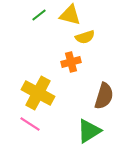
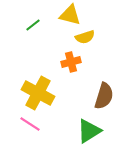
green line: moved 6 px left, 10 px down
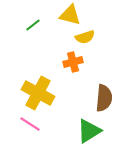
orange cross: moved 2 px right
brown semicircle: moved 2 px down; rotated 12 degrees counterclockwise
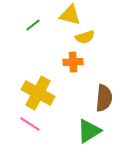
orange cross: rotated 12 degrees clockwise
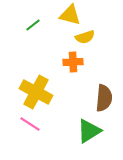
yellow cross: moved 2 px left, 1 px up
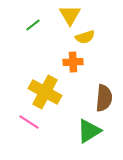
yellow triangle: rotated 45 degrees clockwise
yellow cross: moved 9 px right
pink line: moved 1 px left, 2 px up
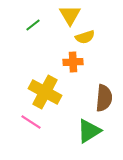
pink line: moved 2 px right
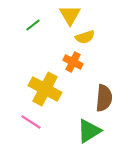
orange cross: rotated 30 degrees clockwise
yellow cross: moved 3 px up
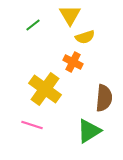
yellow cross: rotated 8 degrees clockwise
pink line: moved 1 px right, 3 px down; rotated 15 degrees counterclockwise
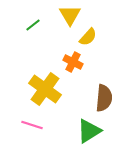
yellow semicircle: moved 3 px right; rotated 30 degrees counterclockwise
